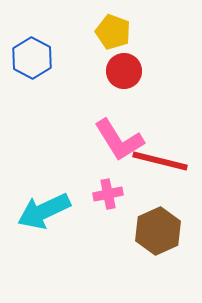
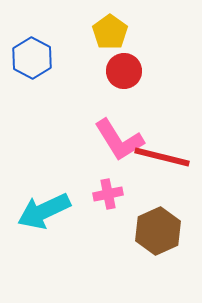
yellow pentagon: moved 3 px left; rotated 16 degrees clockwise
red line: moved 2 px right, 4 px up
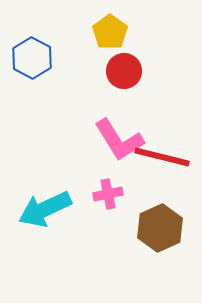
cyan arrow: moved 1 px right, 2 px up
brown hexagon: moved 2 px right, 3 px up
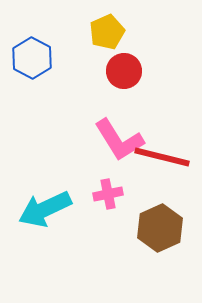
yellow pentagon: moved 3 px left; rotated 12 degrees clockwise
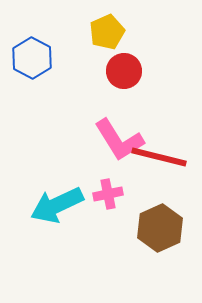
red line: moved 3 px left
cyan arrow: moved 12 px right, 4 px up
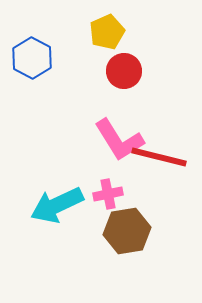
brown hexagon: moved 33 px left, 3 px down; rotated 15 degrees clockwise
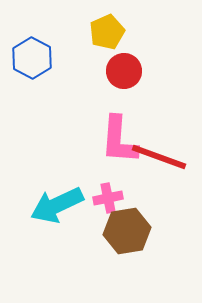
pink L-shape: rotated 36 degrees clockwise
red line: rotated 6 degrees clockwise
pink cross: moved 4 px down
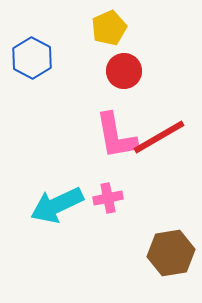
yellow pentagon: moved 2 px right, 4 px up
pink L-shape: moved 3 px left, 4 px up; rotated 14 degrees counterclockwise
red line: moved 20 px up; rotated 50 degrees counterclockwise
brown hexagon: moved 44 px right, 22 px down
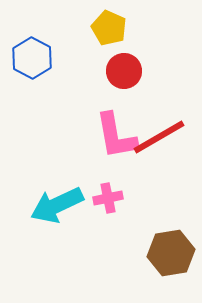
yellow pentagon: rotated 24 degrees counterclockwise
